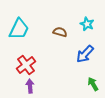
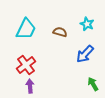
cyan trapezoid: moved 7 px right
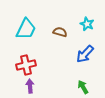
red cross: rotated 24 degrees clockwise
green arrow: moved 10 px left, 3 px down
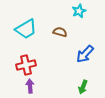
cyan star: moved 8 px left, 13 px up; rotated 24 degrees clockwise
cyan trapezoid: rotated 35 degrees clockwise
green arrow: rotated 128 degrees counterclockwise
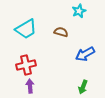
brown semicircle: moved 1 px right
blue arrow: rotated 18 degrees clockwise
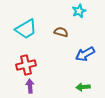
green arrow: rotated 64 degrees clockwise
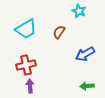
cyan star: rotated 24 degrees counterclockwise
brown semicircle: moved 2 px left; rotated 72 degrees counterclockwise
green arrow: moved 4 px right, 1 px up
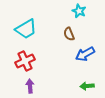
brown semicircle: moved 10 px right, 2 px down; rotated 56 degrees counterclockwise
red cross: moved 1 px left, 4 px up; rotated 12 degrees counterclockwise
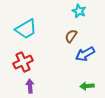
brown semicircle: moved 2 px right, 2 px down; rotated 56 degrees clockwise
red cross: moved 2 px left, 1 px down
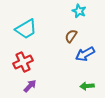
purple arrow: rotated 48 degrees clockwise
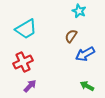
green arrow: rotated 32 degrees clockwise
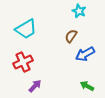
purple arrow: moved 5 px right
